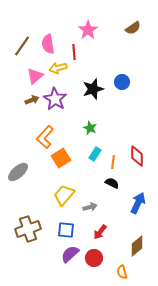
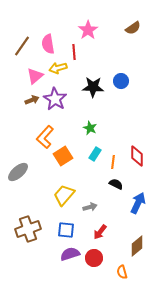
blue circle: moved 1 px left, 1 px up
black star: moved 2 px up; rotated 20 degrees clockwise
orange square: moved 2 px right, 2 px up
black semicircle: moved 4 px right, 1 px down
purple semicircle: rotated 24 degrees clockwise
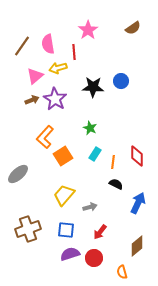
gray ellipse: moved 2 px down
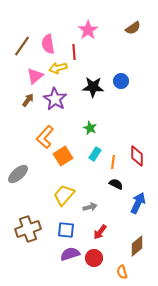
brown arrow: moved 4 px left; rotated 32 degrees counterclockwise
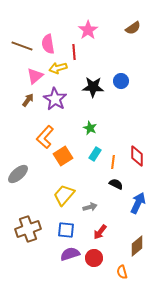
brown line: rotated 75 degrees clockwise
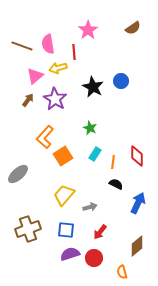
black star: rotated 25 degrees clockwise
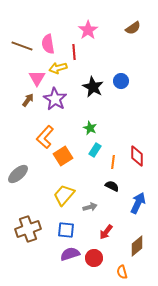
pink triangle: moved 2 px right, 2 px down; rotated 18 degrees counterclockwise
cyan rectangle: moved 4 px up
black semicircle: moved 4 px left, 2 px down
red arrow: moved 6 px right
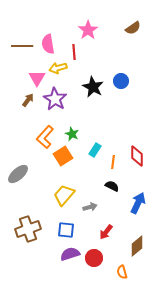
brown line: rotated 20 degrees counterclockwise
green star: moved 18 px left, 6 px down
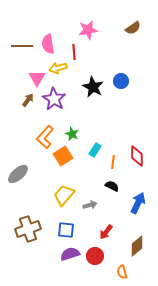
pink star: rotated 24 degrees clockwise
purple star: moved 1 px left
gray arrow: moved 2 px up
red circle: moved 1 px right, 2 px up
